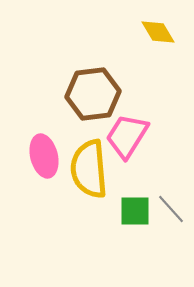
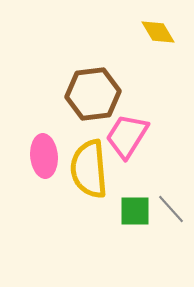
pink ellipse: rotated 9 degrees clockwise
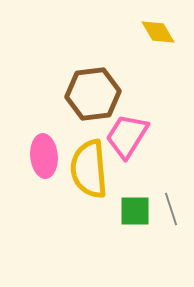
gray line: rotated 24 degrees clockwise
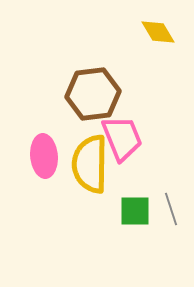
pink trapezoid: moved 5 px left, 2 px down; rotated 126 degrees clockwise
yellow semicircle: moved 1 px right, 5 px up; rotated 6 degrees clockwise
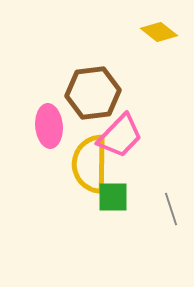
yellow diamond: moved 1 px right; rotated 21 degrees counterclockwise
brown hexagon: moved 1 px up
pink trapezoid: moved 2 px left, 2 px up; rotated 66 degrees clockwise
pink ellipse: moved 5 px right, 30 px up
green square: moved 22 px left, 14 px up
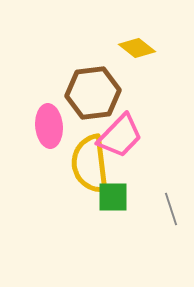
yellow diamond: moved 22 px left, 16 px down
yellow semicircle: rotated 8 degrees counterclockwise
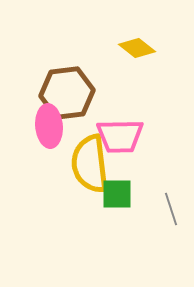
brown hexagon: moved 26 px left
pink trapezoid: rotated 45 degrees clockwise
green square: moved 4 px right, 3 px up
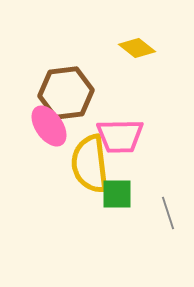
brown hexagon: moved 1 px left
pink ellipse: rotated 30 degrees counterclockwise
gray line: moved 3 px left, 4 px down
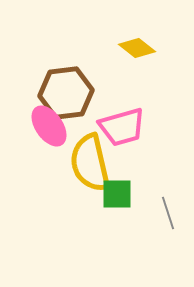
pink trapezoid: moved 2 px right, 9 px up; rotated 15 degrees counterclockwise
yellow semicircle: moved 1 px up; rotated 6 degrees counterclockwise
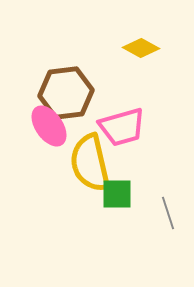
yellow diamond: moved 4 px right; rotated 9 degrees counterclockwise
